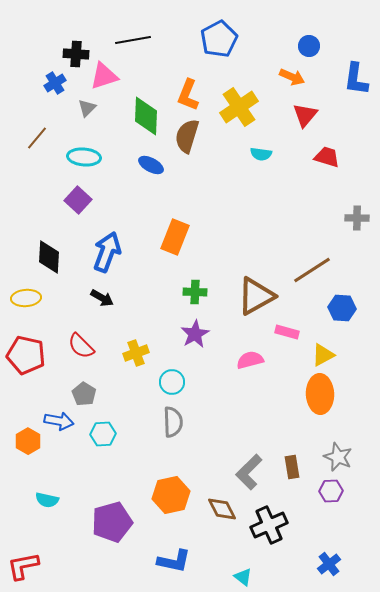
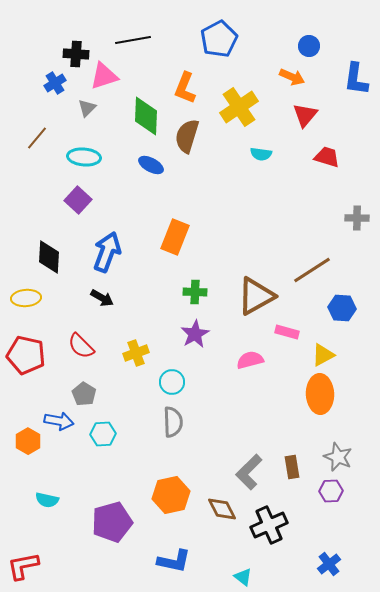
orange L-shape at (188, 95): moved 3 px left, 7 px up
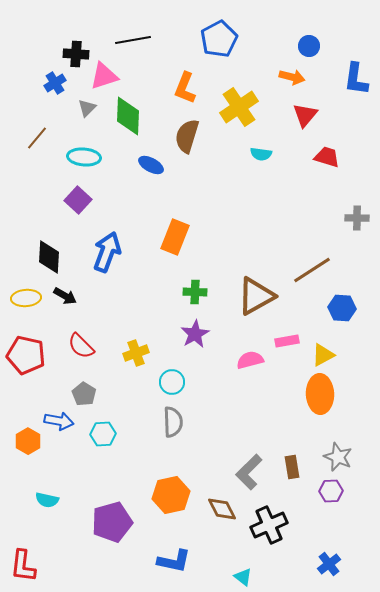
orange arrow at (292, 77): rotated 10 degrees counterclockwise
green diamond at (146, 116): moved 18 px left
black arrow at (102, 298): moved 37 px left, 2 px up
pink rectangle at (287, 332): moved 9 px down; rotated 25 degrees counterclockwise
red L-shape at (23, 566): rotated 72 degrees counterclockwise
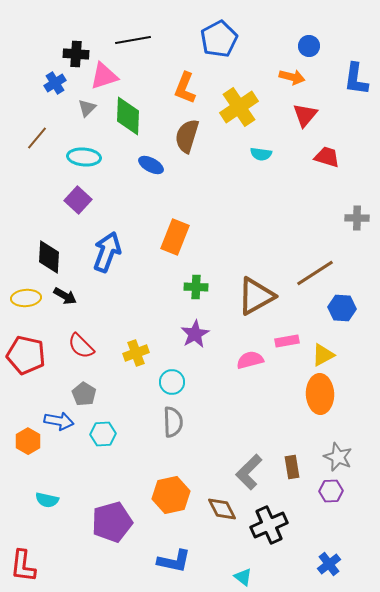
brown line at (312, 270): moved 3 px right, 3 px down
green cross at (195, 292): moved 1 px right, 5 px up
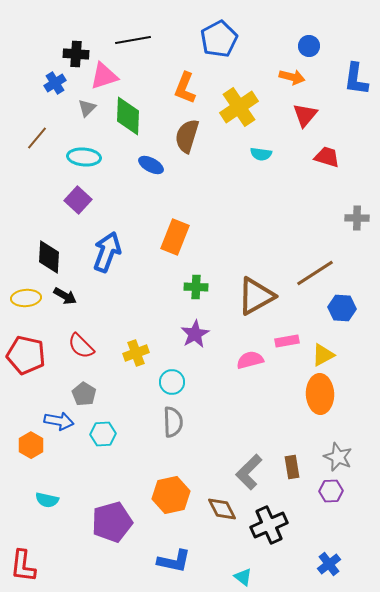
orange hexagon at (28, 441): moved 3 px right, 4 px down
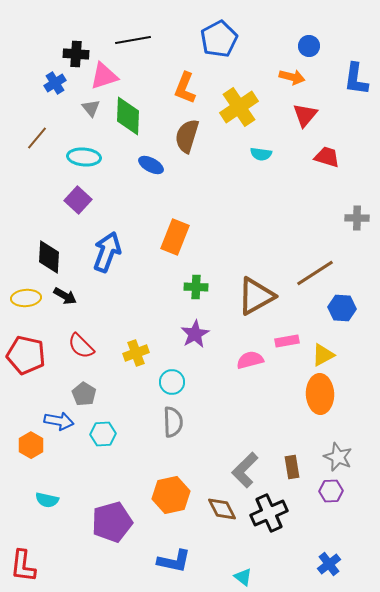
gray triangle at (87, 108): moved 4 px right; rotated 24 degrees counterclockwise
gray L-shape at (249, 472): moved 4 px left, 2 px up
black cross at (269, 525): moved 12 px up
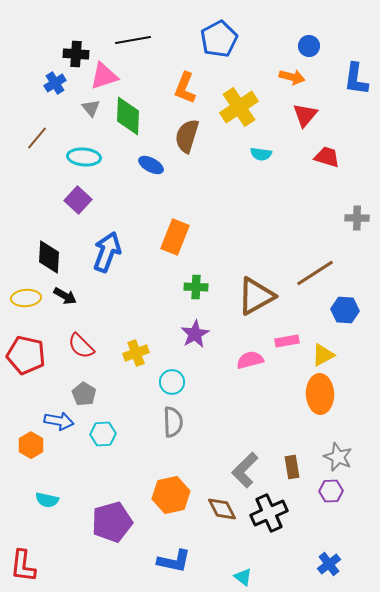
blue hexagon at (342, 308): moved 3 px right, 2 px down
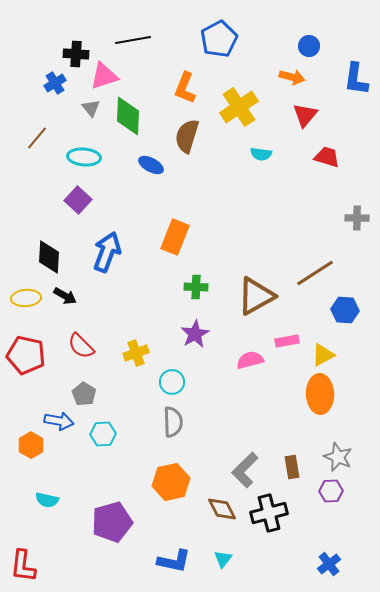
orange hexagon at (171, 495): moved 13 px up
black cross at (269, 513): rotated 9 degrees clockwise
cyan triangle at (243, 577): moved 20 px left, 18 px up; rotated 30 degrees clockwise
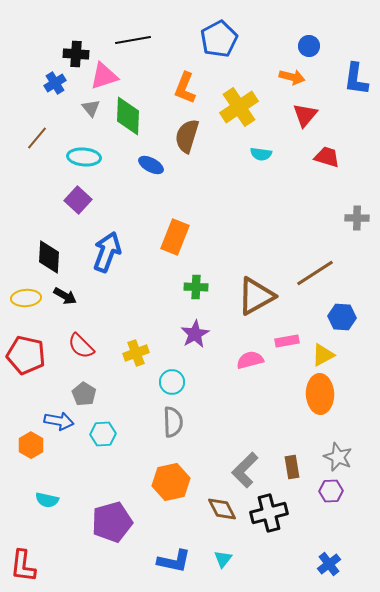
blue hexagon at (345, 310): moved 3 px left, 7 px down
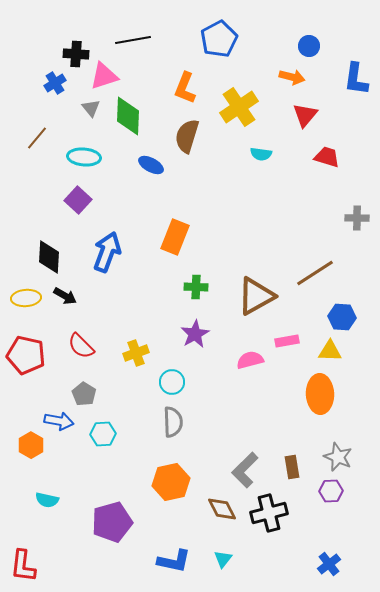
yellow triangle at (323, 355): moved 7 px right, 4 px up; rotated 30 degrees clockwise
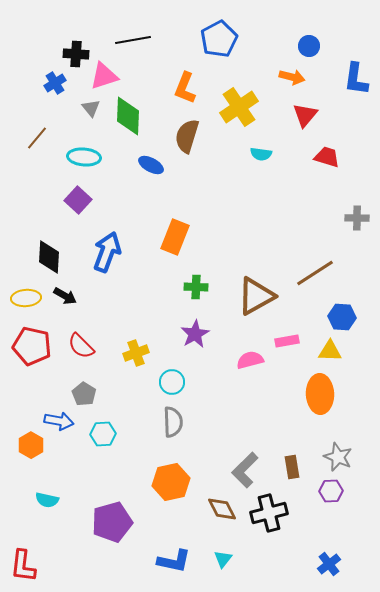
red pentagon at (26, 355): moved 6 px right, 9 px up
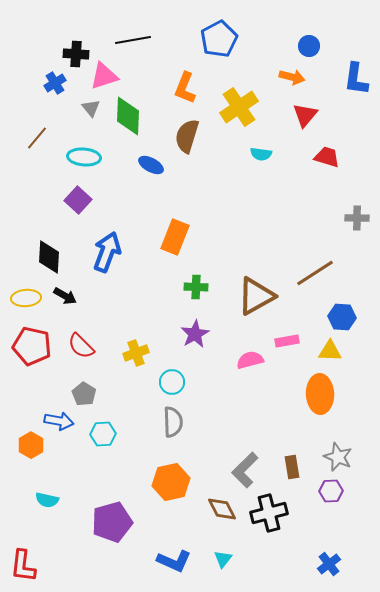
blue L-shape at (174, 561): rotated 12 degrees clockwise
